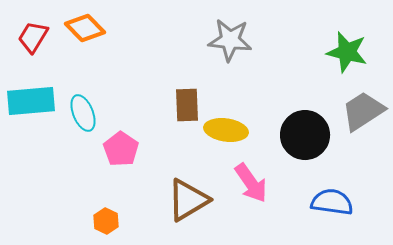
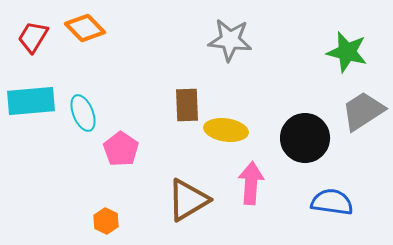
black circle: moved 3 px down
pink arrow: rotated 141 degrees counterclockwise
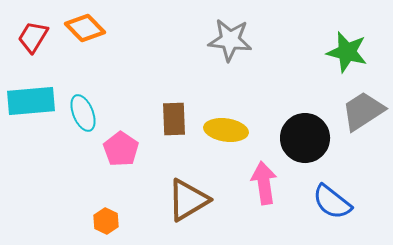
brown rectangle: moved 13 px left, 14 px down
pink arrow: moved 13 px right; rotated 12 degrees counterclockwise
blue semicircle: rotated 150 degrees counterclockwise
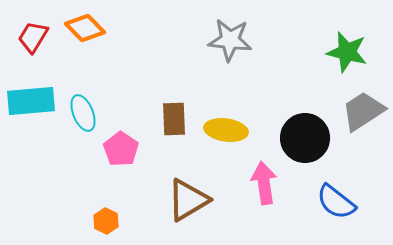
blue semicircle: moved 4 px right
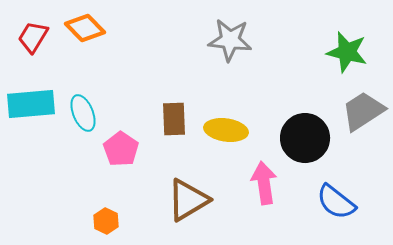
cyan rectangle: moved 3 px down
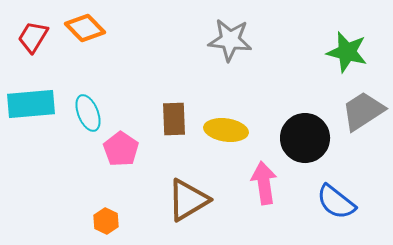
cyan ellipse: moved 5 px right
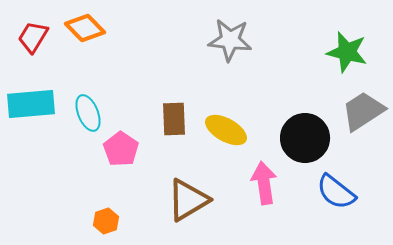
yellow ellipse: rotated 21 degrees clockwise
blue semicircle: moved 10 px up
orange hexagon: rotated 15 degrees clockwise
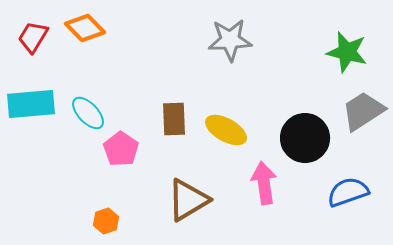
gray star: rotated 9 degrees counterclockwise
cyan ellipse: rotated 21 degrees counterclockwise
blue semicircle: moved 12 px right; rotated 123 degrees clockwise
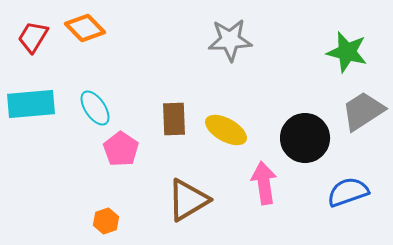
cyan ellipse: moved 7 px right, 5 px up; rotated 9 degrees clockwise
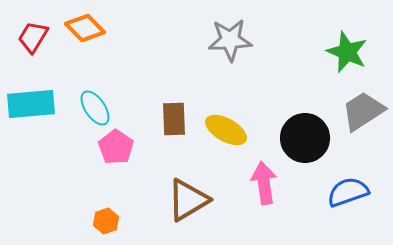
green star: rotated 9 degrees clockwise
pink pentagon: moved 5 px left, 2 px up
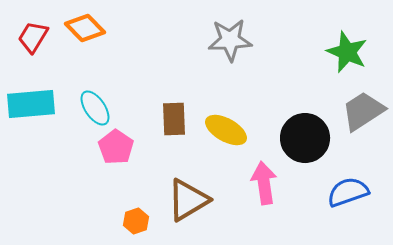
orange hexagon: moved 30 px right
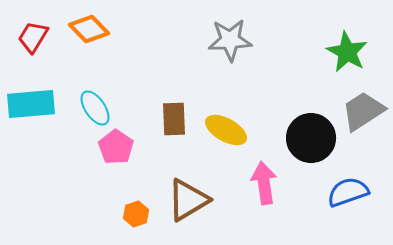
orange diamond: moved 4 px right, 1 px down
green star: rotated 6 degrees clockwise
black circle: moved 6 px right
orange hexagon: moved 7 px up
